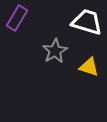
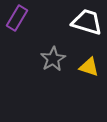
gray star: moved 2 px left, 8 px down
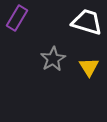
yellow triangle: rotated 40 degrees clockwise
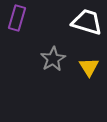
purple rectangle: rotated 15 degrees counterclockwise
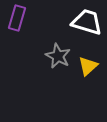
gray star: moved 5 px right, 3 px up; rotated 15 degrees counterclockwise
yellow triangle: moved 1 px left, 1 px up; rotated 20 degrees clockwise
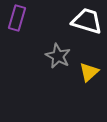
white trapezoid: moved 1 px up
yellow triangle: moved 1 px right, 6 px down
